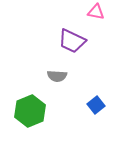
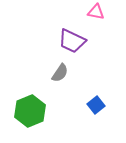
gray semicircle: moved 3 px right, 3 px up; rotated 60 degrees counterclockwise
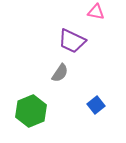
green hexagon: moved 1 px right
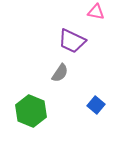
blue square: rotated 12 degrees counterclockwise
green hexagon: rotated 16 degrees counterclockwise
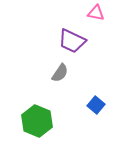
pink triangle: moved 1 px down
green hexagon: moved 6 px right, 10 px down
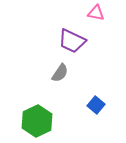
green hexagon: rotated 12 degrees clockwise
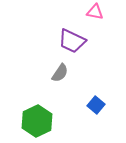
pink triangle: moved 1 px left, 1 px up
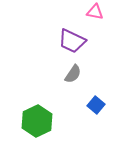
gray semicircle: moved 13 px right, 1 px down
